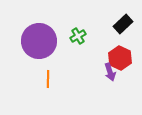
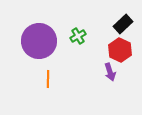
red hexagon: moved 8 px up
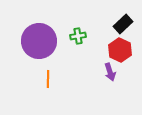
green cross: rotated 21 degrees clockwise
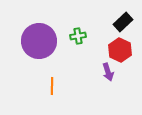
black rectangle: moved 2 px up
purple arrow: moved 2 px left
orange line: moved 4 px right, 7 px down
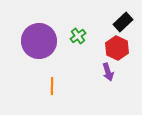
green cross: rotated 28 degrees counterclockwise
red hexagon: moved 3 px left, 2 px up
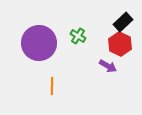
green cross: rotated 21 degrees counterclockwise
purple circle: moved 2 px down
red hexagon: moved 3 px right, 4 px up
purple arrow: moved 6 px up; rotated 42 degrees counterclockwise
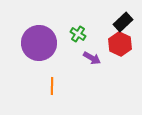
green cross: moved 2 px up
purple arrow: moved 16 px left, 8 px up
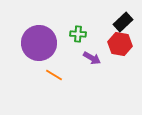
green cross: rotated 28 degrees counterclockwise
red hexagon: rotated 15 degrees counterclockwise
orange line: moved 2 px right, 11 px up; rotated 60 degrees counterclockwise
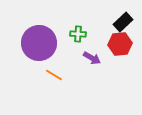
red hexagon: rotated 15 degrees counterclockwise
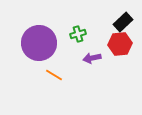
green cross: rotated 21 degrees counterclockwise
purple arrow: rotated 138 degrees clockwise
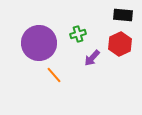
black rectangle: moved 7 px up; rotated 48 degrees clockwise
red hexagon: rotated 20 degrees counterclockwise
purple arrow: rotated 36 degrees counterclockwise
orange line: rotated 18 degrees clockwise
